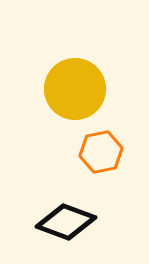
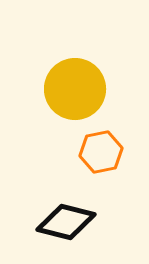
black diamond: rotated 6 degrees counterclockwise
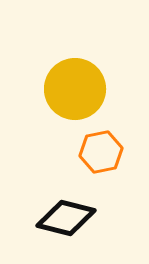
black diamond: moved 4 px up
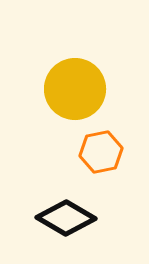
black diamond: rotated 16 degrees clockwise
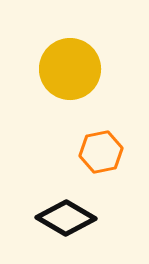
yellow circle: moved 5 px left, 20 px up
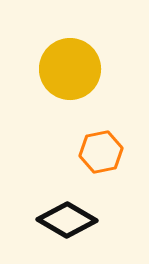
black diamond: moved 1 px right, 2 px down
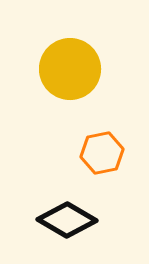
orange hexagon: moved 1 px right, 1 px down
